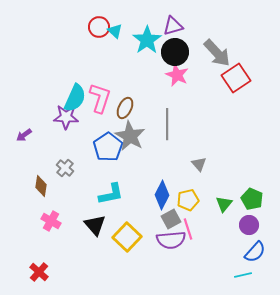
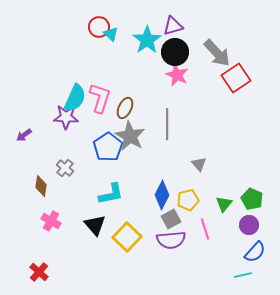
cyan triangle: moved 4 px left, 3 px down
pink line: moved 17 px right
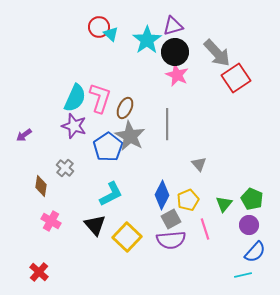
purple star: moved 8 px right, 9 px down; rotated 15 degrees clockwise
cyan L-shape: rotated 16 degrees counterclockwise
yellow pentagon: rotated 10 degrees counterclockwise
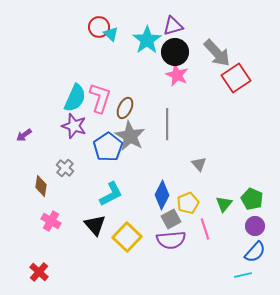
yellow pentagon: moved 3 px down
purple circle: moved 6 px right, 1 px down
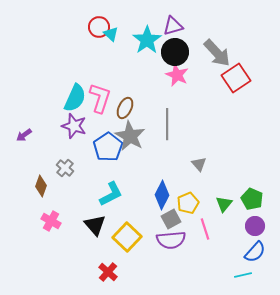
brown diamond: rotated 10 degrees clockwise
red cross: moved 69 px right
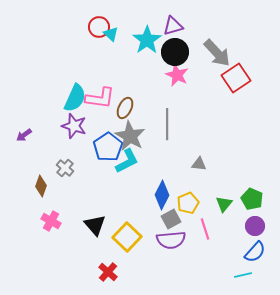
pink L-shape: rotated 80 degrees clockwise
gray triangle: rotated 42 degrees counterclockwise
cyan L-shape: moved 16 px right, 33 px up
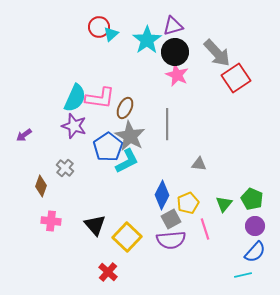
cyan triangle: rotated 35 degrees clockwise
pink cross: rotated 24 degrees counterclockwise
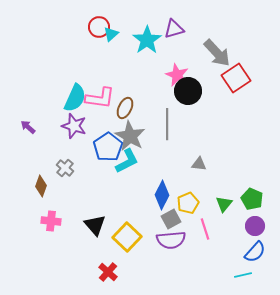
purple triangle: moved 1 px right, 3 px down
black circle: moved 13 px right, 39 px down
purple arrow: moved 4 px right, 8 px up; rotated 77 degrees clockwise
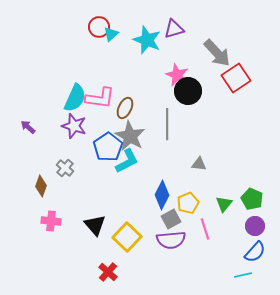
cyan star: rotated 16 degrees counterclockwise
